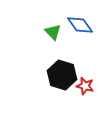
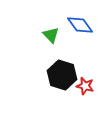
green triangle: moved 2 px left, 3 px down
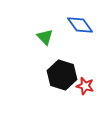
green triangle: moved 6 px left, 2 px down
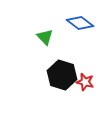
blue diamond: moved 2 px up; rotated 16 degrees counterclockwise
red star: moved 4 px up
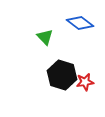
red star: rotated 24 degrees counterclockwise
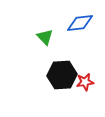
blue diamond: rotated 44 degrees counterclockwise
black hexagon: rotated 20 degrees counterclockwise
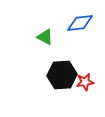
green triangle: rotated 18 degrees counterclockwise
